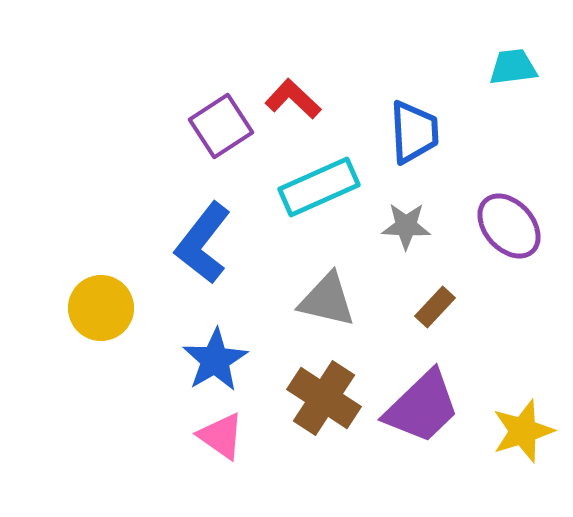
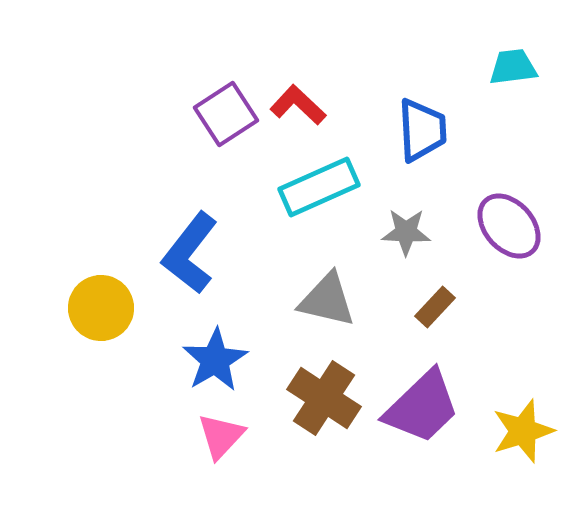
red L-shape: moved 5 px right, 6 px down
purple square: moved 5 px right, 12 px up
blue trapezoid: moved 8 px right, 2 px up
gray star: moved 6 px down
blue L-shape: moved 13 px left, 10 px down
pink triangle: rotated 38 degrees clockwise
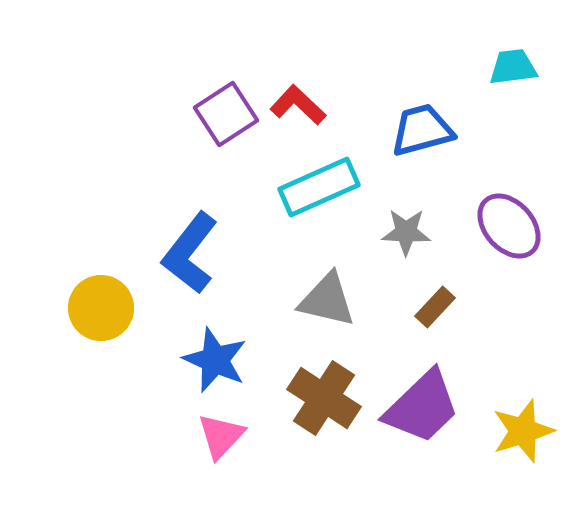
blue trapezoid: rotated 102 degrees counterclockwise
blue star: rotated 18 degrees counterclockwise
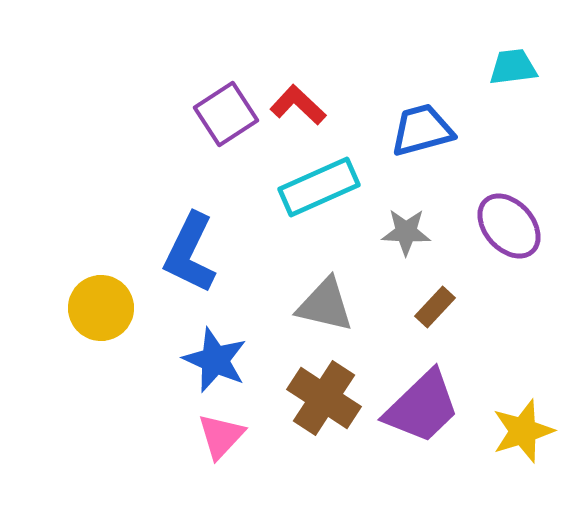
blue L-shape: rotated 12 degrees counterclockwise
gray triangle: moved 2 px left, 5 px down
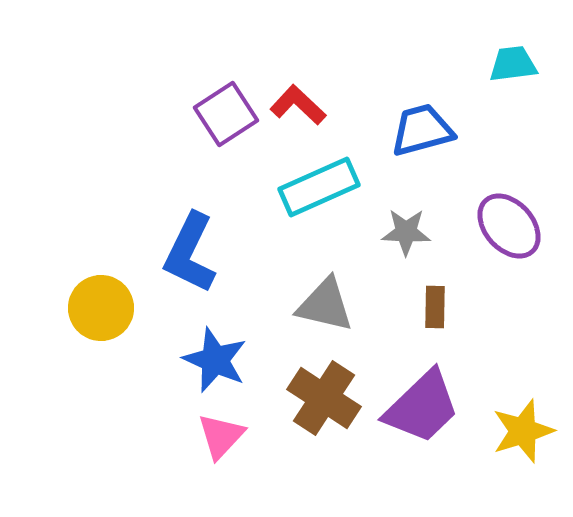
cyan trapezoid: moved 3 px up
brown rectangle: rotated 42 degrees counterclockwise
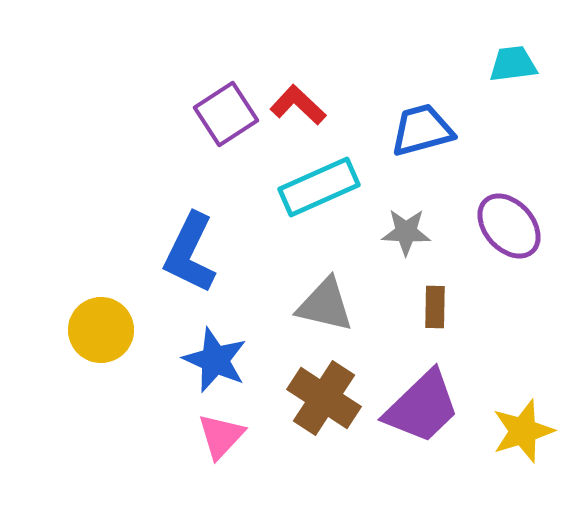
yellow circle: moved 22 px down
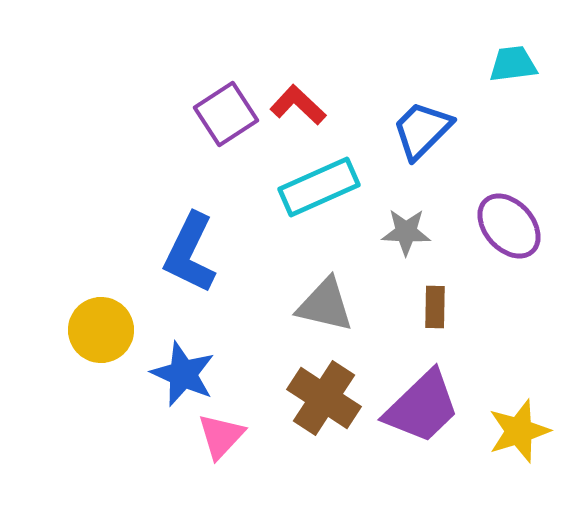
blue trapezoid: rotated 30 degrees counterclockwise
blue star: moved 32 px left, 14 px down
yellow star: moved 4 px left
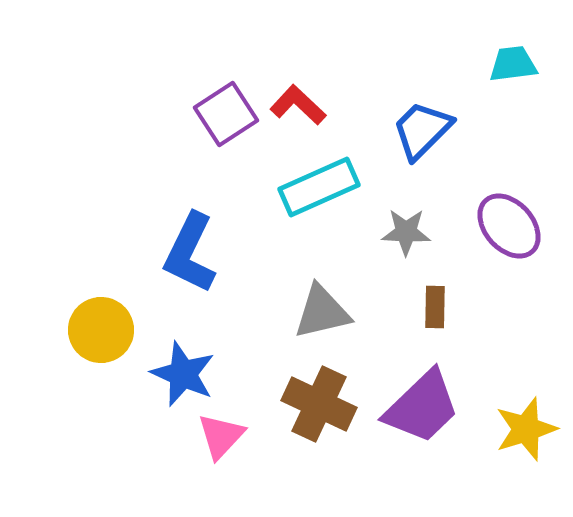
gray triangle: moved 3 px left, 7 px down; rotated 26 degrees counterclockwise
brown cross: moved 5 px left, 6 px down; rotated 8 degrees counterclockwise
yellow star: moved 7 px right, 2 px up
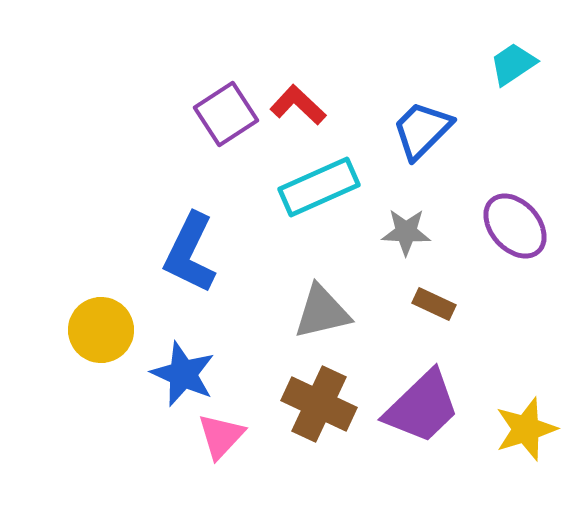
cyan trapezoid: rotated 27 degrees counterclockwise
purple ellipse: moved 6 px right
brown rectangle: moved 1 px left, 3 px up; rotated 66 degrees counterclockwise
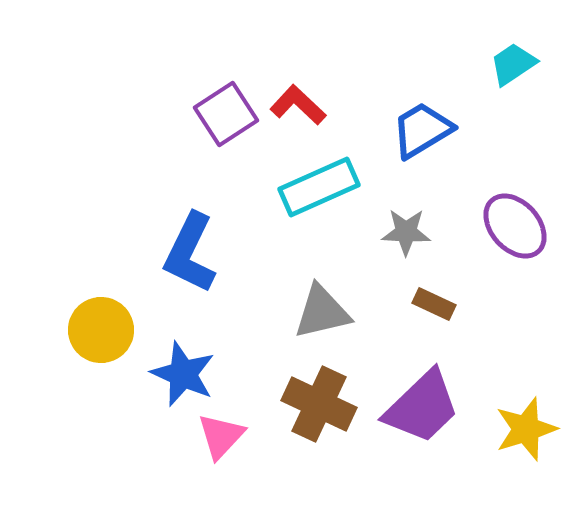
blue trapezoid: rotated 14 degrees clockwise
